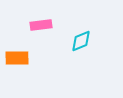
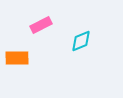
pink rectangle: rotated 20 degrees counterclockwise
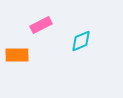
orange rectangle: moved 3 px up
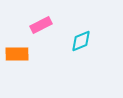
orange rectangle: moved 1 px up
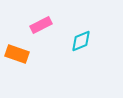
orange rectangle: rotated 20 degrees clockwise
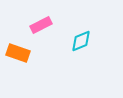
orange rectangle: moved 1 px right, 1 px up
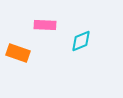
pink rectangle: moved 4 px right; rotated 30 degrees clockwise
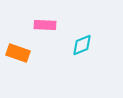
cyan diamond: moved 1 px right, 4 px down
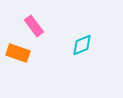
pink rectangle: moved 11 px left, 1 px down; rotated 50 degrees clockwise
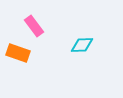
cyan diamond: rotated 20 degrees clockwise
